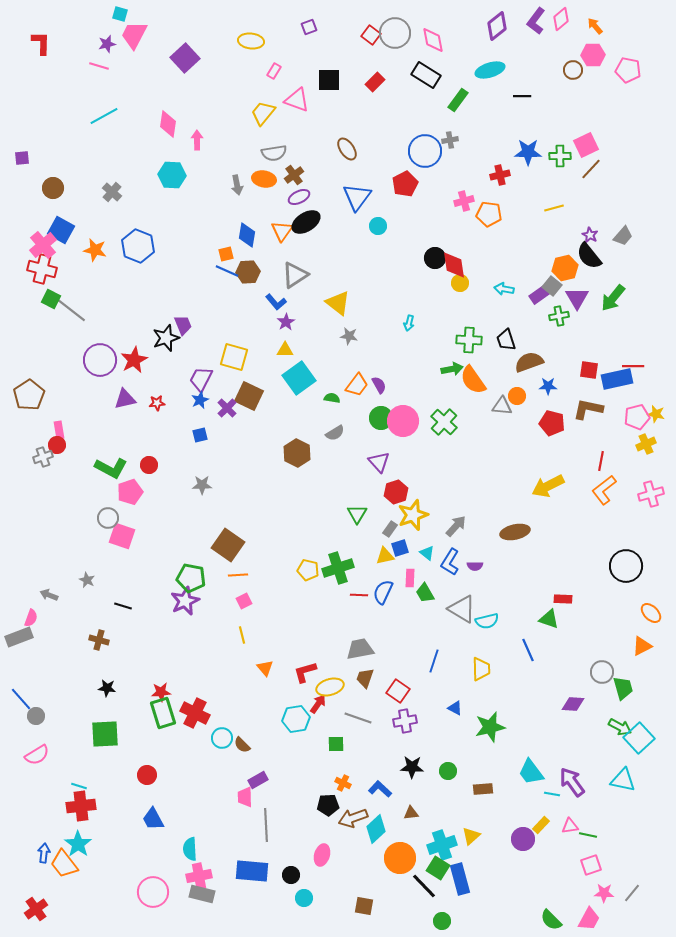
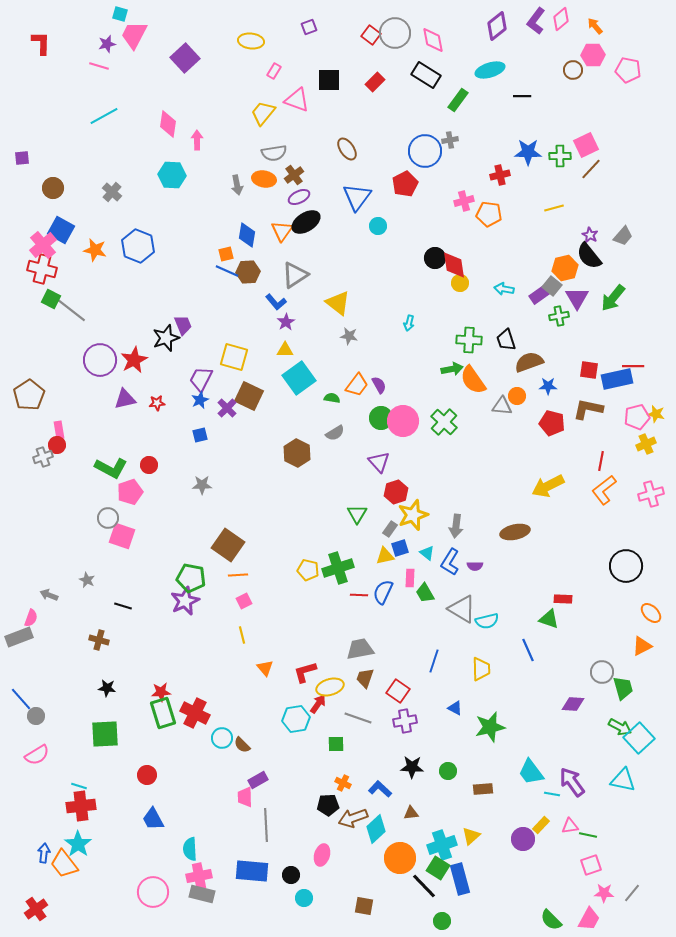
gray arrow at (456, 526): rotated 145 degrees clockwise
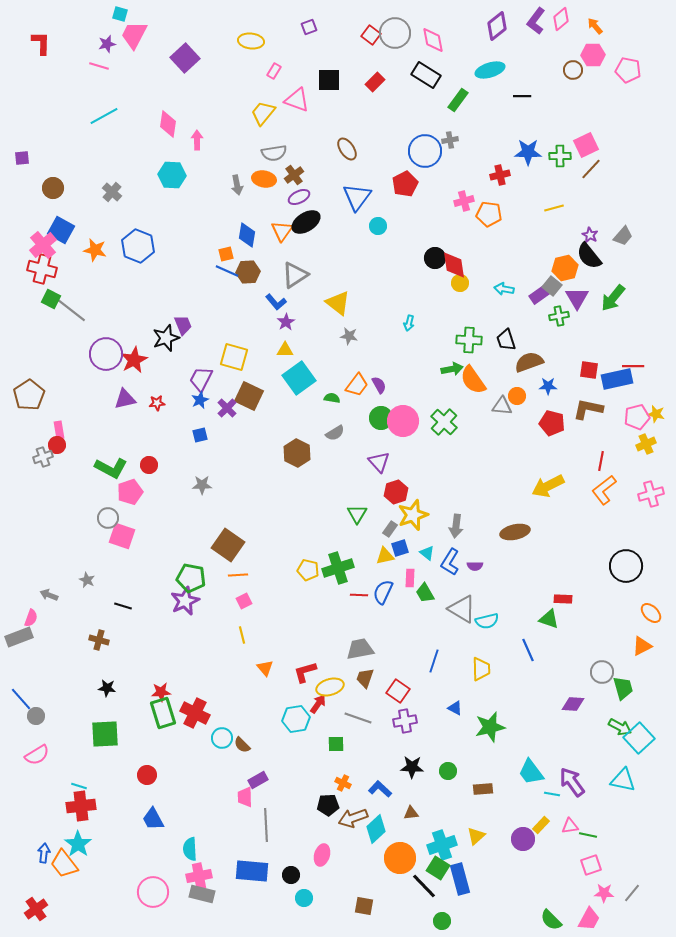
purple circle at (100, 360): moved 6 px right, 6 px up
yellow triangle at (471, 836): moved 5 px right
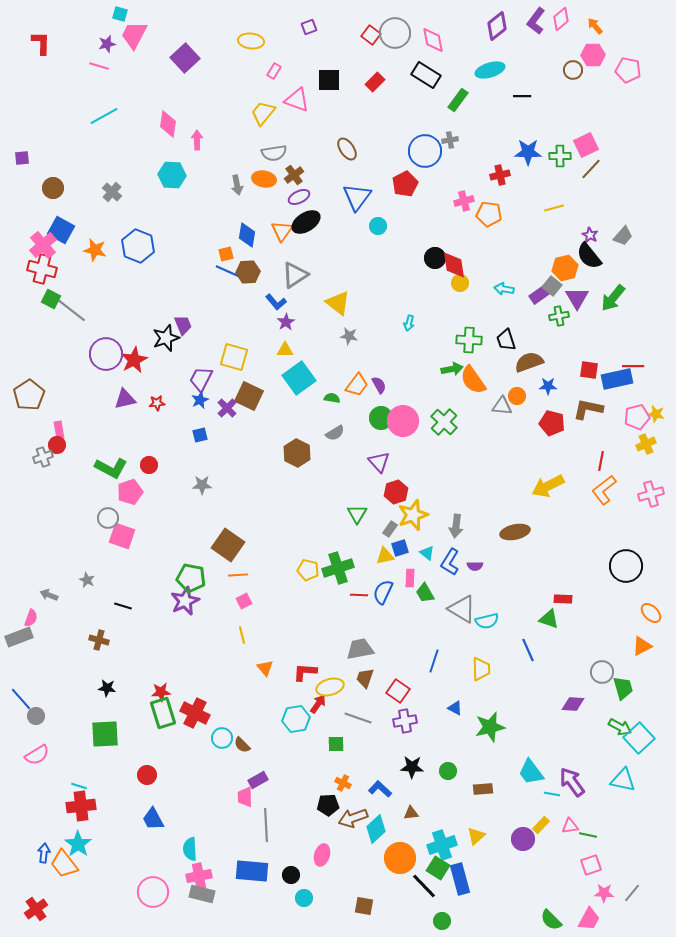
red L-shape at (305, 672): rotated 20 degrees clockwise
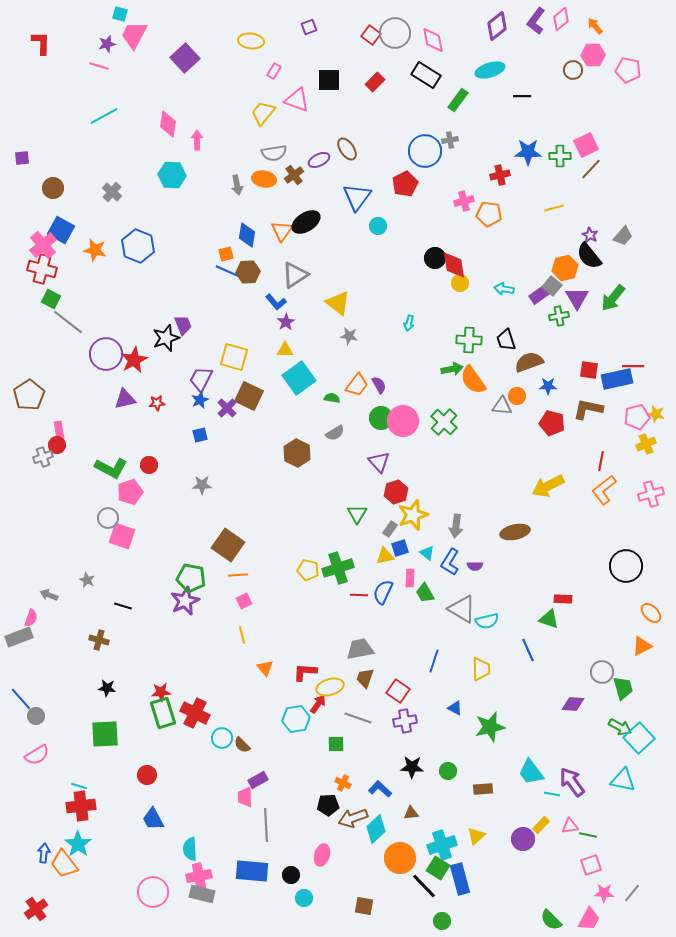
purple ellipse at (299, 197): moved 20 px right, 37 px up
gray line at (71, 310): moved 3 px left, 12 px down
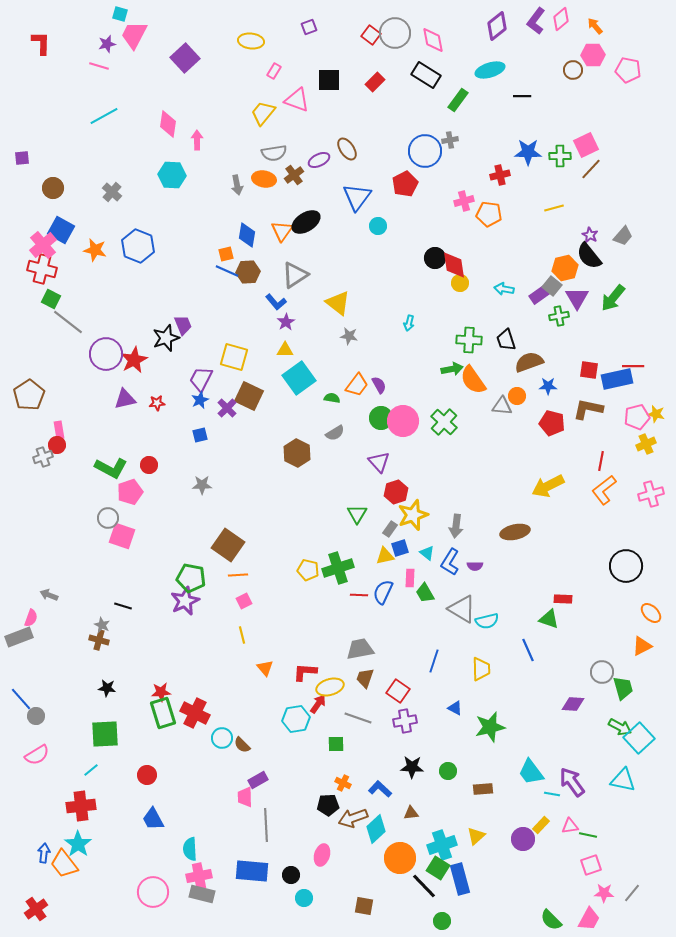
gray star at (87, 580): moved 15 px right, 45 px down
cyan line at (79, 786): moved 12 px right, 16 px up; rotated 56 degrees counterclockwise
